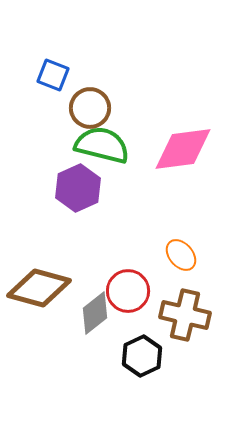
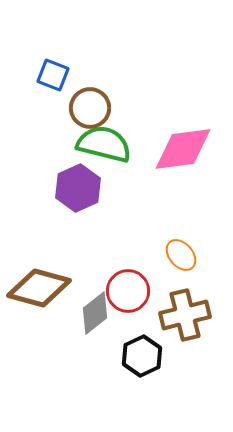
green semicircle: moved 2 px right, 1 px up
brown cross: rotated 27 degrees counterclockwise
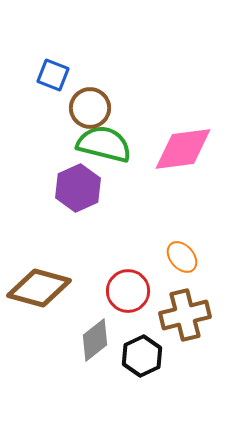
orange ellipse: moved 1 px right, 2 px down
gray diamond: moved 27 px down
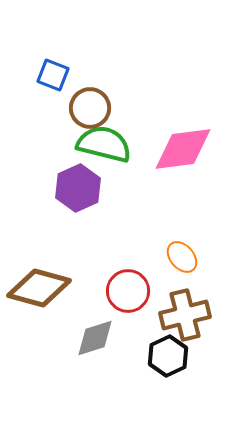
gray diamond: moved 2 px up; rotated 21 degrees clockwise
black hexagon: moved 26 px right
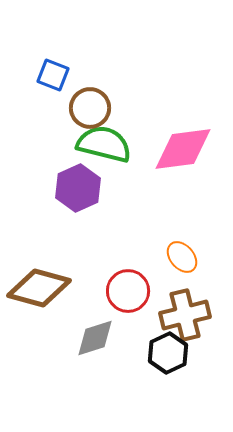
black hexagon: moved 3 px up
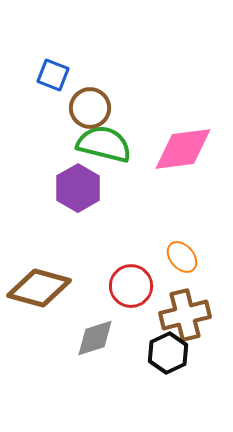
purple hexagon: rotated 6 degrees counterclockwise
red circle: moved 3 px right, 5 px up
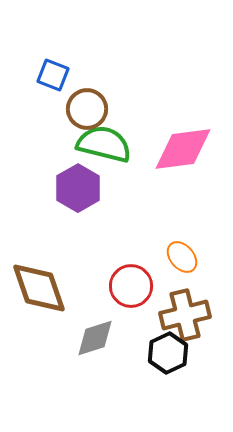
brown circle: moved 3 px left, 1 px down
brown diamond: rotated 56 degrees clockwise
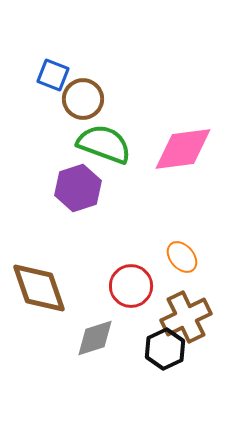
brown circle: moved 4 px left, 10 px up
green semicircle: rotated 6 degrees clockwise
purple hexagon: rotated 12 degrees clockwise
brown cross: moved 1 px right, 2 px down; rotated 12 degrees counterclockwise
black hexagon: moved 3 px left, 4 px up
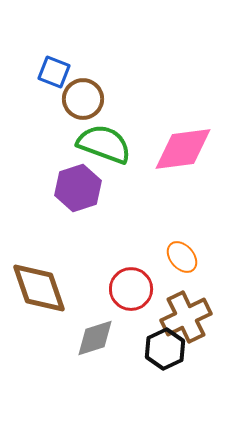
blue square: moved 1 px right, 3 px up
red circle: moved 3 px down
